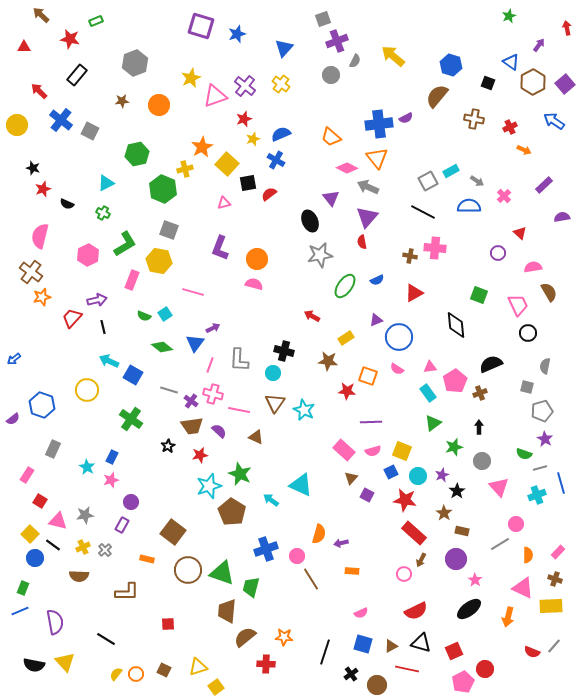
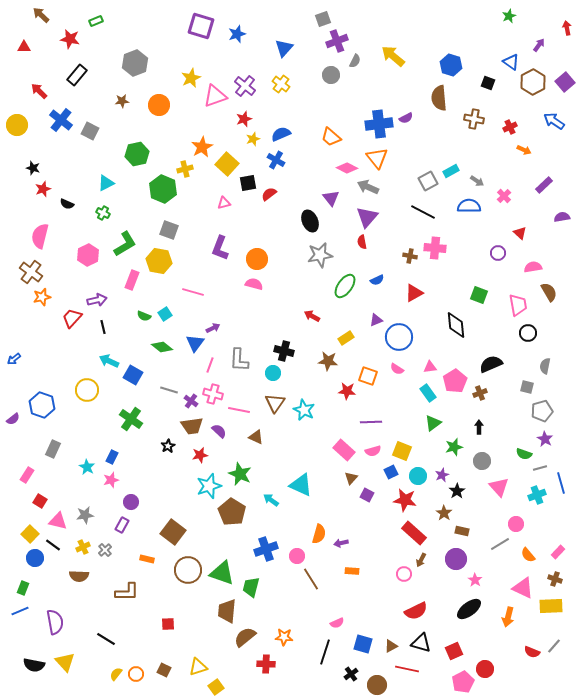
purple square at (565, 84): moved 2 px up
brown semicircle at (437, 96): moved 2 px right, 2 px down; rotated 45 degrees counterclockwise
pink trapezoid at (518, 305): rotated 15 degrees clockwise
orange semicircle at (528, 555): rotated 140 degrees clockwise
pink semicircle at (361, 613): moved 24 px left, 10 px down
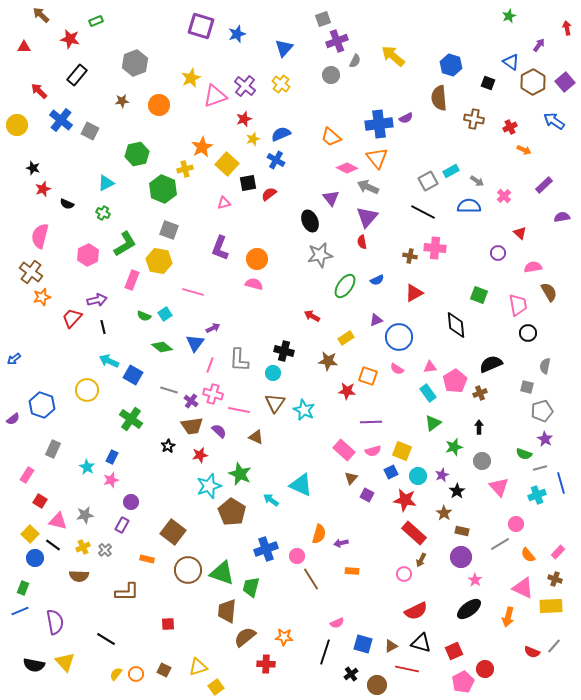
purple circle at (456, 559): moved 5 px right, 2 px up
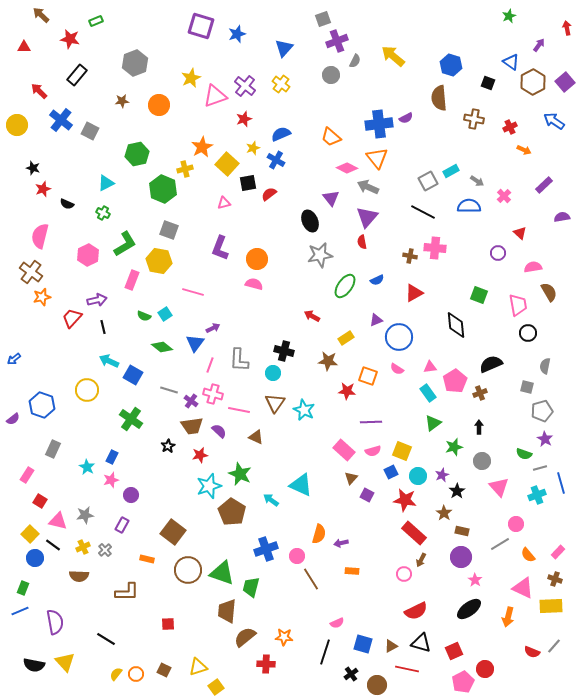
yellow star at (253, 139): moved 9 px down
purple circle at (131, 502): moved 7 px up
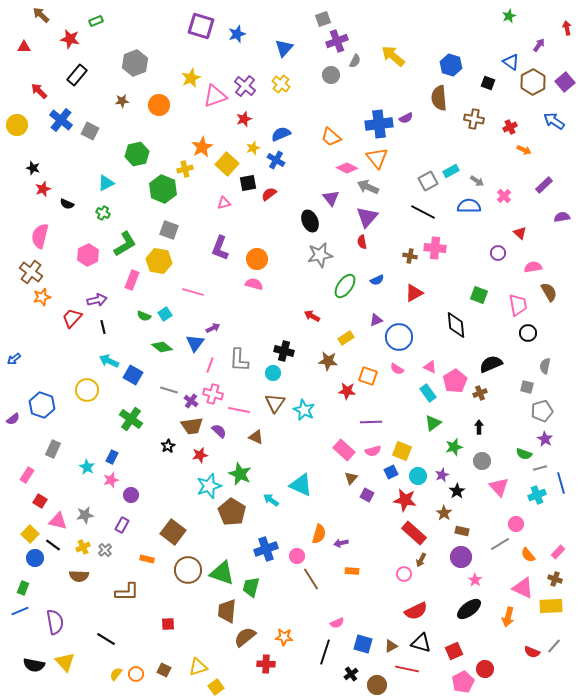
pink triangle at (430, 367): rotated 32 degrees clockwise
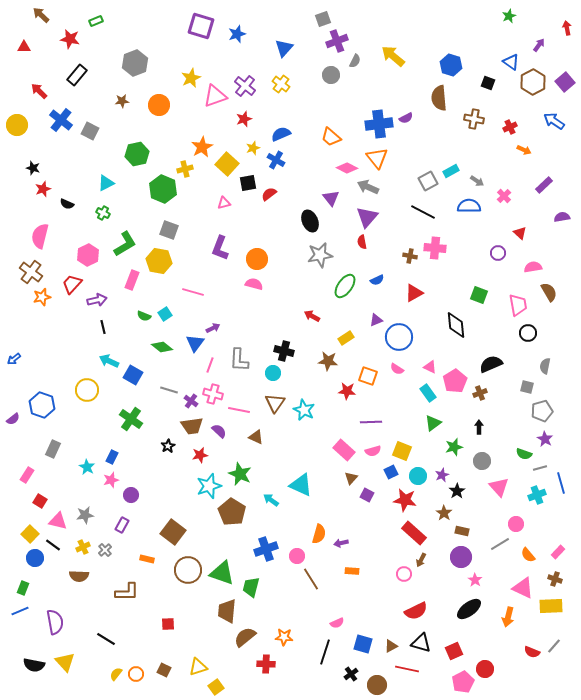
red trapezoid at (72, 318): moved 34 px up
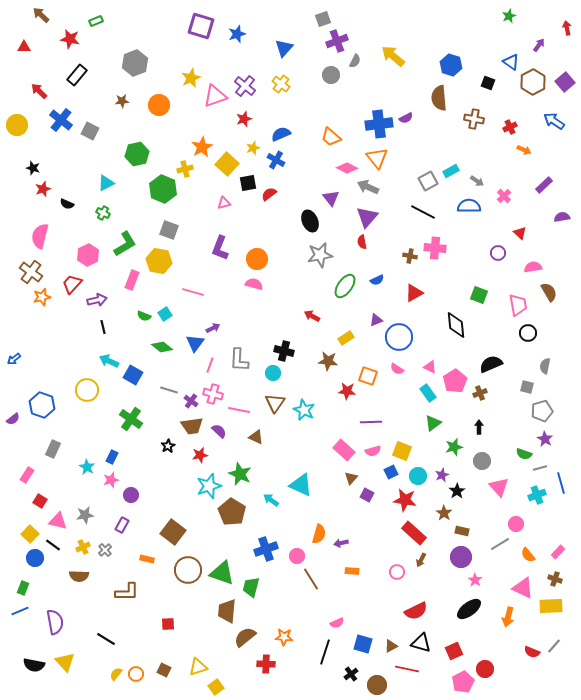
pink circle at (404, 574): moved 7 px left, 2 px up
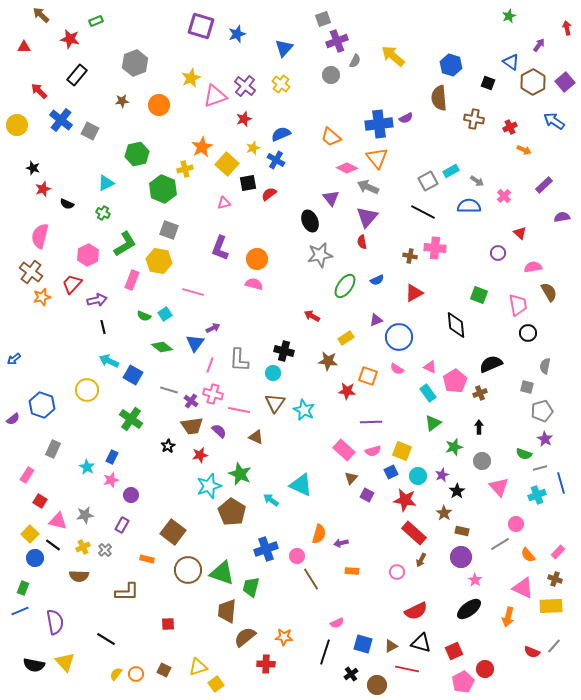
yellow square at (216, 687): moved 3 px up
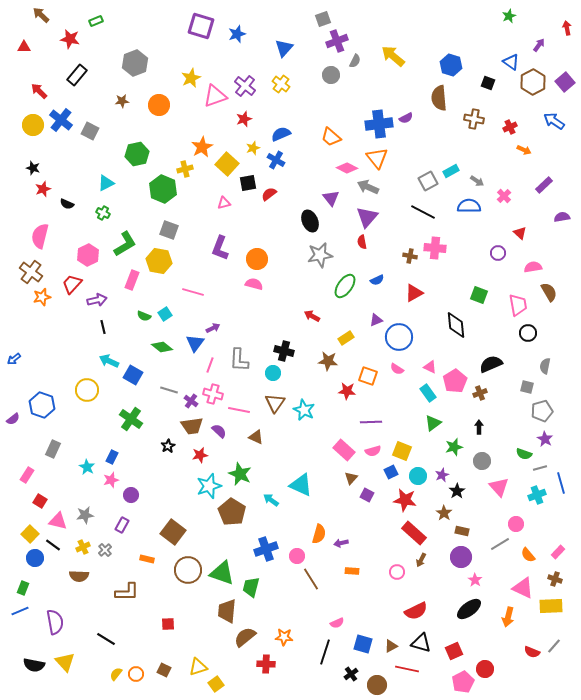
yellow circle at (17, 125): moved 16 px right
